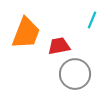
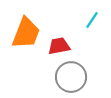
cyan line: rotated 12 degrees clockwise
gray circle: moved 4 px left, 3 px down
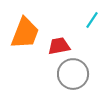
orange trapezoid: moved 1 px left
gray circle: moved 2 px right, 3 px up
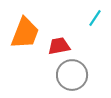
cyan line: moved 3 px right, 2 px up
gray circle: moved 1 px left, 1 px down
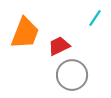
red trapezoid: rotated 15 degrees counterclockwise
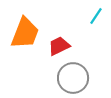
cyan line: moved 1 px right, 2 px up
gray circle: moved 1 px right, 3 px down
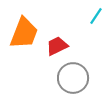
orange trapezoid: moved 1 px left
red trapezoid: moved 2 px left
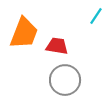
red trapezoid: rotated 35 degrees clockwise
gray circle: moved 8 px left, 2 px down
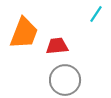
cyan line: moved 2 px up
red trapezoid: rotated 15 degrees counterclockwise
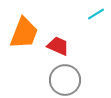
cyan line: rotated 24 degrees clockwise
red trapezoid: moved 1 px right; rotated 30 degrees clockwise
